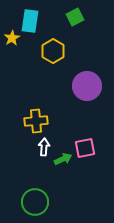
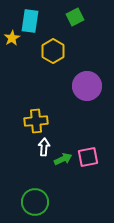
pink square: moved 3 px right, 9 px down
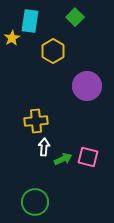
green square: rotated 18 degrees counterclockwise
pink square: rotated 25 degrees clockwise
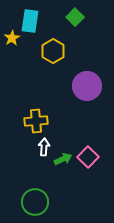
pink square: rotated 30 degrees clockwise
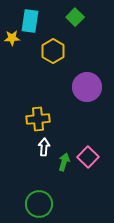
yellow star: rotated 28 degrees clockwise
purple circle: moved 1 px down
yellow cross: moved 2 px right, 2 px up
green arrow: moved 1 px right, 3 px down; rotated 48 degrees counterclockwise
green circle: moved 4 px right, 2 px down
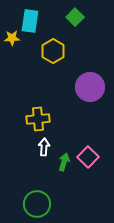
purple circle: moved 3 px right
green circle: moved 2 px left
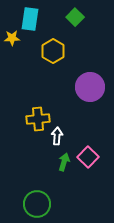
cyan rectangle: moved 2 px up
white arrow: moved 13 px right, 11 px up
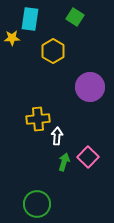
green square: rotated 12 degrees counterclockwise
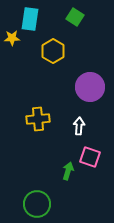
white arrow: moved 22 px right, 10 px up
pink square: moved 2 px right; rotated 25 degrees counterclockwise
green arrow: moved 4 px right, 9 px down
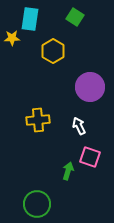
yellow cross: moved 1 px down
white arrow: rotated 30 degrees counterclockwise
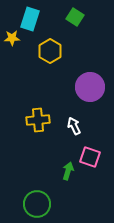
cyan rectangle: rotated 10 degrees clockwise
yellow hexagon: moved 3 px left
white arrow: moved 5 px left
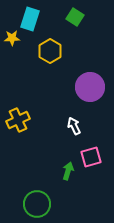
yellow cross: moved 20 px left; rotated 20 degrees counterclockwise
pink square: moved 1 px right; rotated 35 degrees counterclockwise
